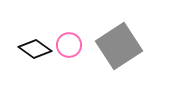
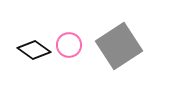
black diamond: moved 1 px left, 1 px down
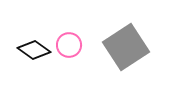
gray square: moved 7 px right, 1 px down
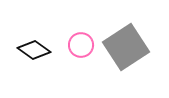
pink circle: moved 12 px right
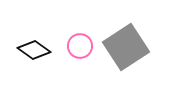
pink circle: moved 1 px left, 1 px down
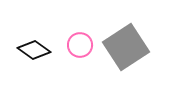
pink circle: moved 1 px up
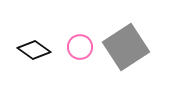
pink circle: moved 2 px down
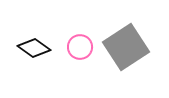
black diamond: moved 2 px up
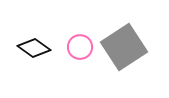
gray square: moved 2 px left
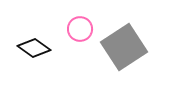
pink circle: moved 18 px up
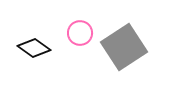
pink circle: moved 4 px down
